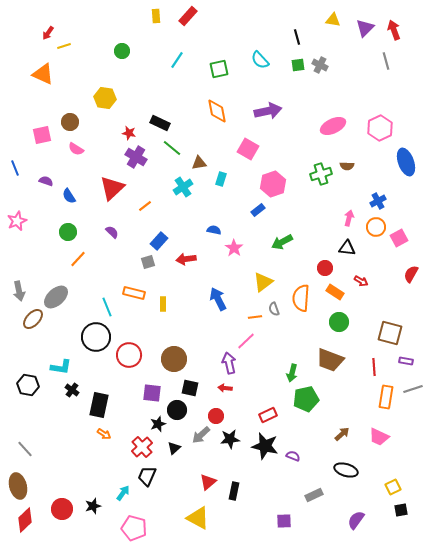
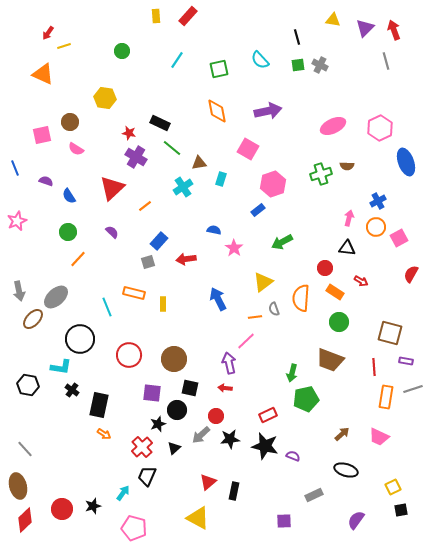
black circle at (96, 337): moved 16 px left, 2 px down
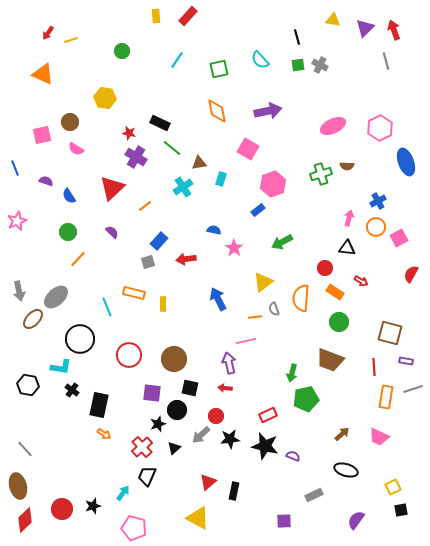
yellow line at (64, 46): moved 7 px right, 6 px up
pink line at (246, 341): rotated 30 degrees clockwise
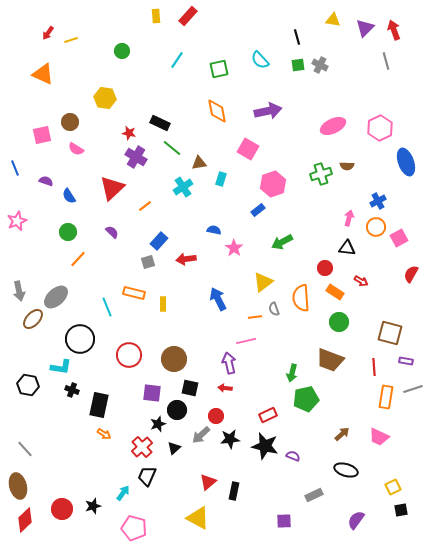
orange semicircle at (301, 298): rotated 8 degrees counterclockwise
black cross at (72, 390): rotated 16 degrees counterclockwise
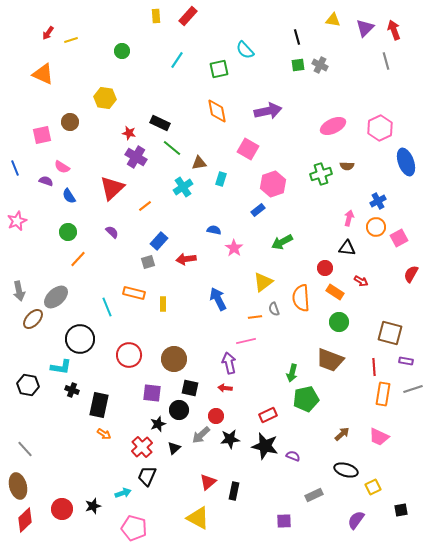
cyan semicircle at (260, 60): moved 15 px left, 10 px up
pink semicircle at (76, 149): moved 14 px left, 18 px down
orange rectangle at (386, 397): moved 3 px left, 3 px up
black circle at (177, 410): moved 2 px right
yellow square at (393, 487): moved 20 px left
cyan arrow at (123, 493): rotated 35 degrees clockwise
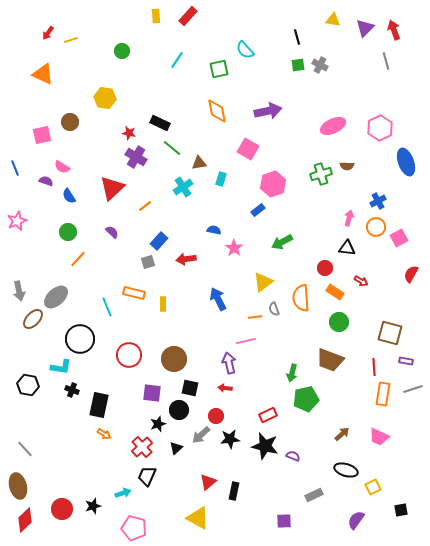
black triangle at (174, 448): moved 2 px right
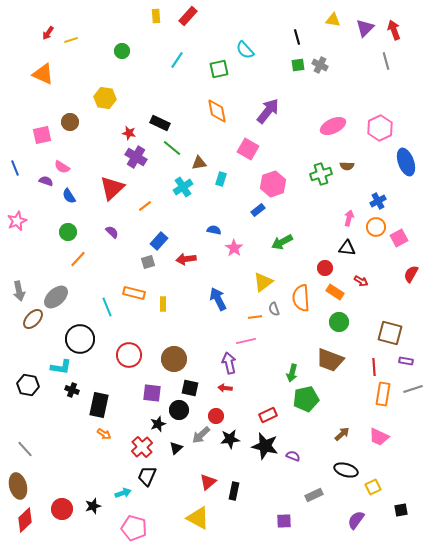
purple arrow at (268, 111): rotated 40 degrees counterclockwise
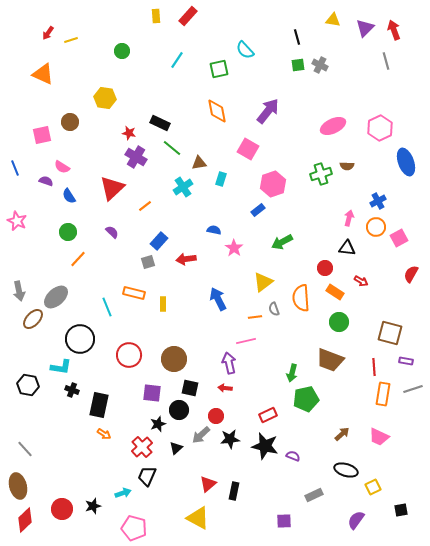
pink star at (17, 221): rotated 24 degrees counterclockwise
red triangle at (208, 482): moved 2 px down
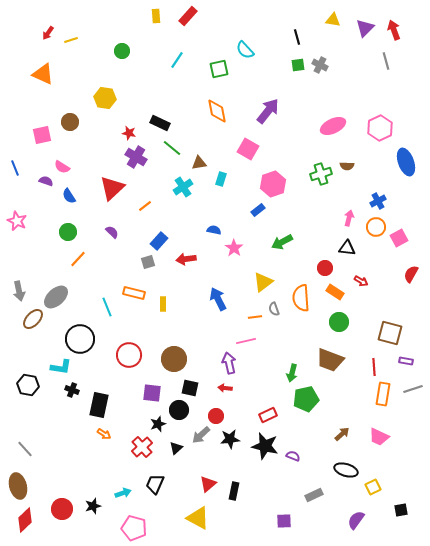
black trapezoid at (147, 476): moved 8 px right, 8 px down
